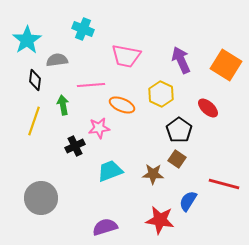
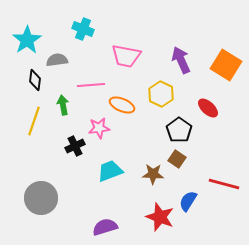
red star: moved 3 px up; rotated 12 degrees clockwise
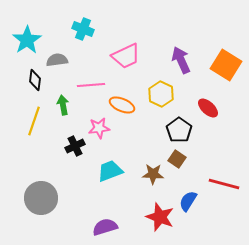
pink trapezoid: rotated 36 degrees counterclockwise
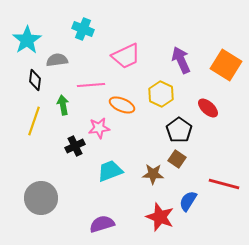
purple semicircle: moved 3 px left, 3 px up
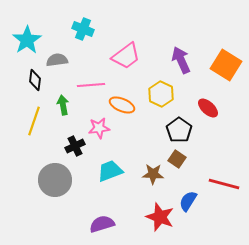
pink trapezoid: rotated 12 degrees counterclockwise
gray circle: moved 14 px right, 18 px up
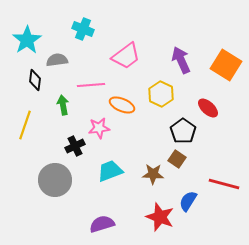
yellow line: moved 9 px left, 4 px down
black pentagon: moved 4 px right, 1 px down
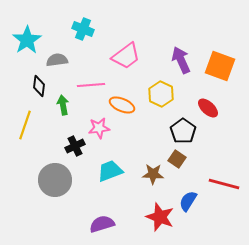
orange square: moved 6 px left, 1 px down; rotated 12 degrees counterclockwise
black diamond: moved 4 px right, 6 px down
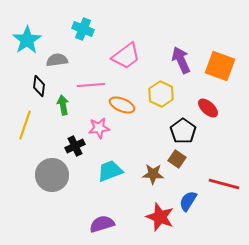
gray circle: moved 3 px left, 5 px up
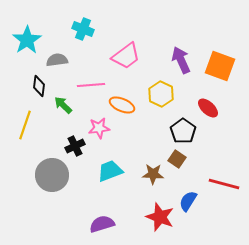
green arrow: rotated 36 degrees counterclockwise
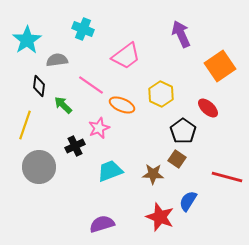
purple arrow: moved 26 px up
orange square: rotated 36 degrees clockwise
pink line: rotated 40 degrees clockwise
pink star: rotated 15 degrees counterclockwise
gray circle: moved 13 px left, 8 px up
red line: moved 3 px right, 7 px up
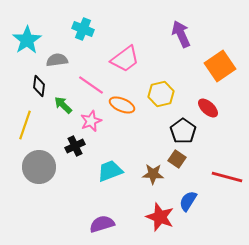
pink trapezoid: moved 1 px left, 3 px down
yellow hexagon: rotated 20 degrees clockwise
pink star: moved 8 px left, 7 px up
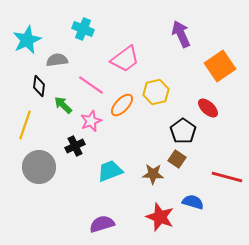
cyan star: rotated 8 degrees clockwise
yellow hexagon: moved 5 px left, 2 px up
orange ellipse: rotated 70 degrees counterclockwise
blue semicircle: moved 5 px right, 1 px down; rotated 75 degrees clockwise
